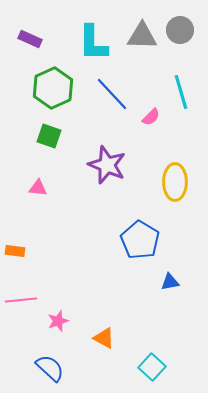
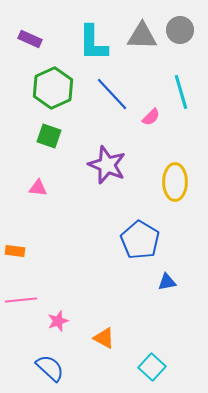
blue triangle: moved 3 px left
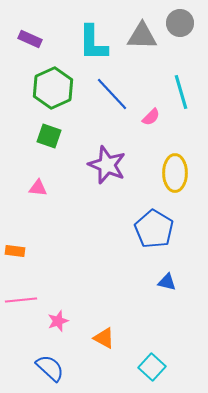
gray circle: moved 7 px up
yellow ellipse: moved 9 px up
blue pentagon: moved 14 px right, 11 px up
blue triangle: rotated 24 degrees clockwise
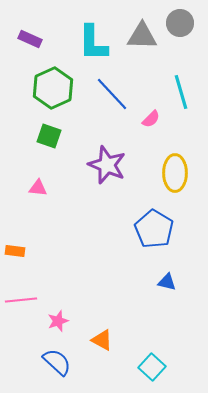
pink semicircle: moved 2 px down
orange triangle: moved 2 px left, 2 px down
blue semicircle: moved 7 px right, 6 px up
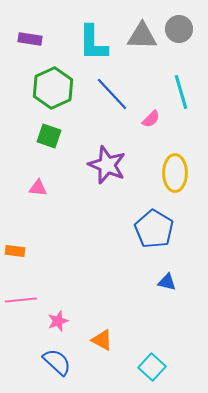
gray circle: moved 1 px left, 6 px down
purple rectangle: rotated 15 degrees counterclockwise
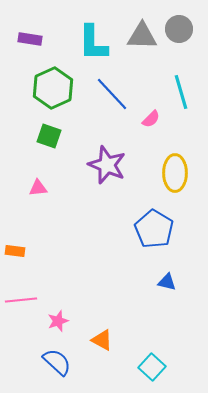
pink triangle: rotated 12 degrees counterclockwise
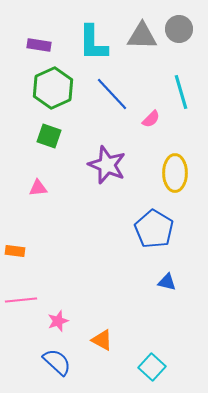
purple rectangle: moved 9 px right, 6 px down
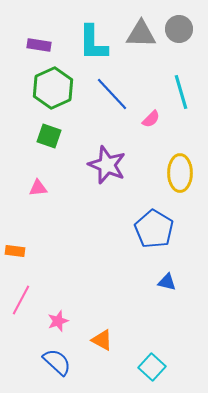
gray triangle: moved 1 px left, 2 px up
yellow ellipse: moved 5 px right
pink line: rotated 56 degrees counterclockwise
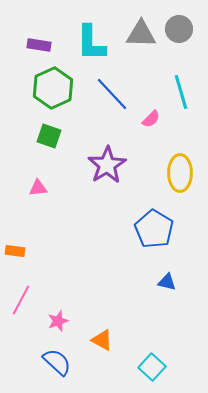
cyan L-shape: moved 2 px left
purple star: rotated 18 degrees clockwise
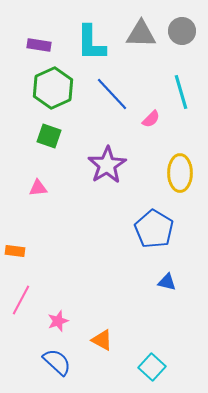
gray circle: moved 3 px right, 2 px down
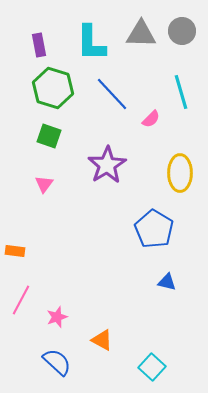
purple rectangle: rotated 70 degrees clockwise
green hexagon: rotated 18 degrees counterclockwise
pink triangle: moved 6 px right, 4 px up; rotated 48 degrees counterclockwise
pink star: moved 1 px left, 4 px up
